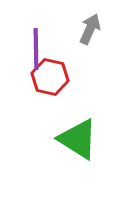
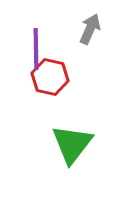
green triangle: moved 6 px left, 5 px down; rotated 36 degrees clockwise
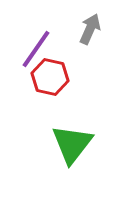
purple line: rotated 36 degrees clockwise
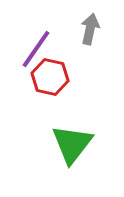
gray arrow: rotated 12 degrees counterclockwise
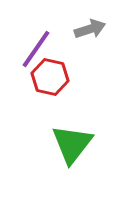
gray arrow: rotated 60 degrees clockwise
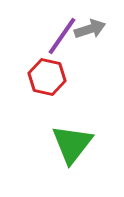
purple line: moved 26 px right, 13 px up
red hexagon: moved 3 px left
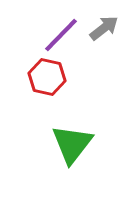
gray arrow: moved 14 px right, 1 px up; rotated 20 degrees counterclockwise
purple line: moved 1 px left, 1 px up; rotated 9 degrees clockwise
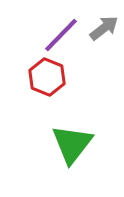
red hexagon: rotated 9 degrees clockwise
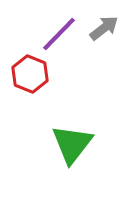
purple line: moved 2 px left, 1 px up
red hexagon: moved 17 px left, 3 px up
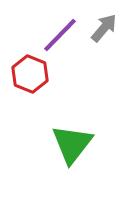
gray arrow: rotated 12 degrees counterclockwise
purple line: moved 1 px right, 1 px down
